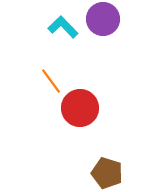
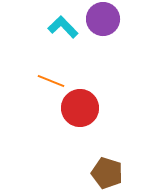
orange line: rotated 32 degrees counterclockwise
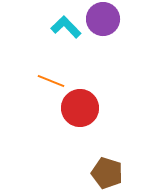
cyan L-shape: moved 3 px right
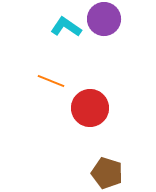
purple circle: moved 1 px right
cyan L-shape: rotated 12 degrees counterclockwise
red circle: moved 10 px right
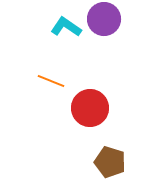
brown pentagon: moved 3 px right, 11 px up
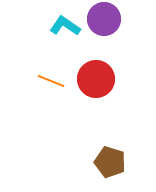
cyan L-shape: moved 1 px left, 1 px up
red circle: moved 6 px right, 29 px up
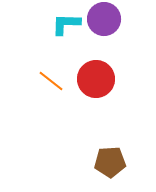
cyan L-shape: moved 1 px right, 2 px up; rotated 32 degrees counterclockwise
orange line: rotated 16 degrees clockwise
brown pentagon: rotated 20 degrees counterclockwise
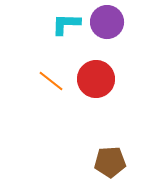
purple circle: moved 3 px right, 3 px down
